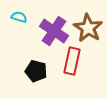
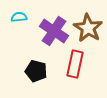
cyan semicircle: rotated 21 degrees counterclockwise
red rectangle: moved 3 px right, 3 px down
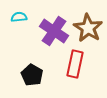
black pentagon: moved 4 px left, 4 px down; rotated 15 degrees clockwise
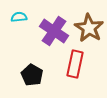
brown star: moved 1 px right
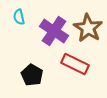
cyan semicircle: rotated 98 degrees counterclockwise
brown star: moved 1 px left
red rectangle: rotated 76 degrees counterclockwise
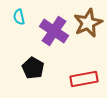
brown star: moved 5 px up; rotated 16 degrees clockwise
red rectangle: moved 9 px right, 15 px down; rotated 36 degrees counterclockwise
black pentagon: moved 1 px right, 7 px up
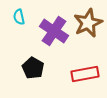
red rectangle: moved 1 px right, 5 px up
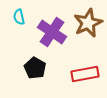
purple cross: moved 2 px left, 1 px down
black pentagon: moved 2 px right
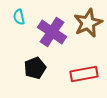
black pentagon: rotated 20 degrees clockwise
red rectangle: moved 1 px left
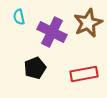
purple cross: rotated 8 degrees counterclockwise
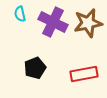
cyan semicircle: moved 1 px right, 3 px up
brown star: rotated 12 degrees clockwise
purple cross: moved 1 px right, 10 px up
